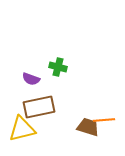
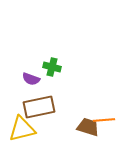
green cross: moved 6 px left
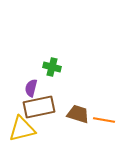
purple semicircle: moved 9 px down; rotated 84 degrees clockwise
orange line: rotated 15 degrees clockwise
brown trapezoid: moved 10 px left, 13 px up
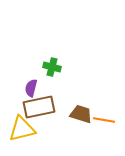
brown trapezoid: moved 3 px right
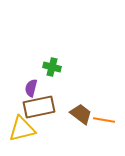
brown trapezoid: rotated 20 degrees clockwise
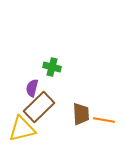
purple semicircle: moved 1 px right
brown rectangle: rotated 32 degrees counterclockwise
brown trapezoid: rotated 50 degrees clockwise
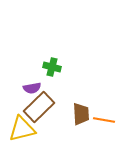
purple semicircle: rotated 114 degrees counterclockwise
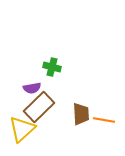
yellow triangle: rotated 28 degrees counterclockwise
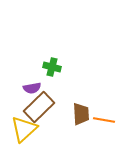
yellow triangle: moved 2 px right
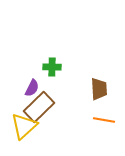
green cross: rotated 12 degrees counterclockwise
purple semicircle: rotated 54 degrees counterclockwise
brown trapezoid: moved 18 px right, 25 px up
yellow triangle: moved 3 px up
